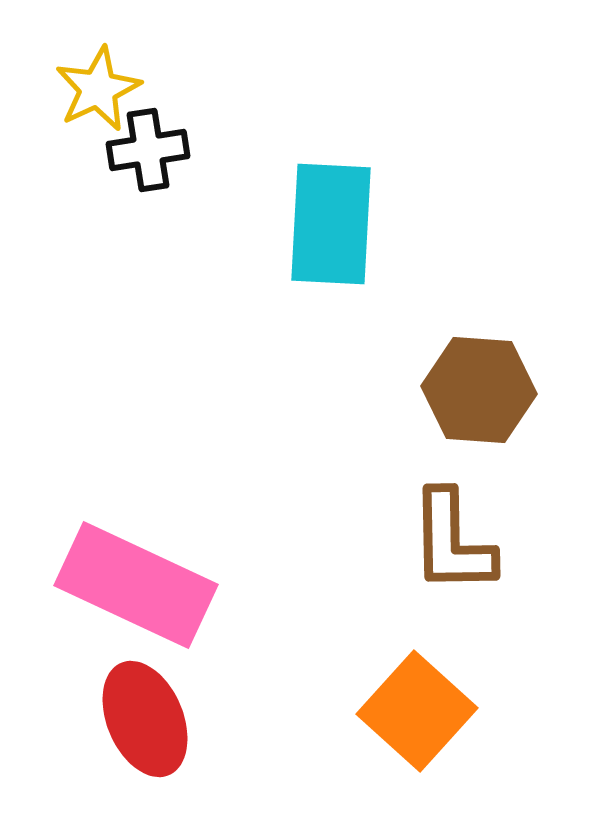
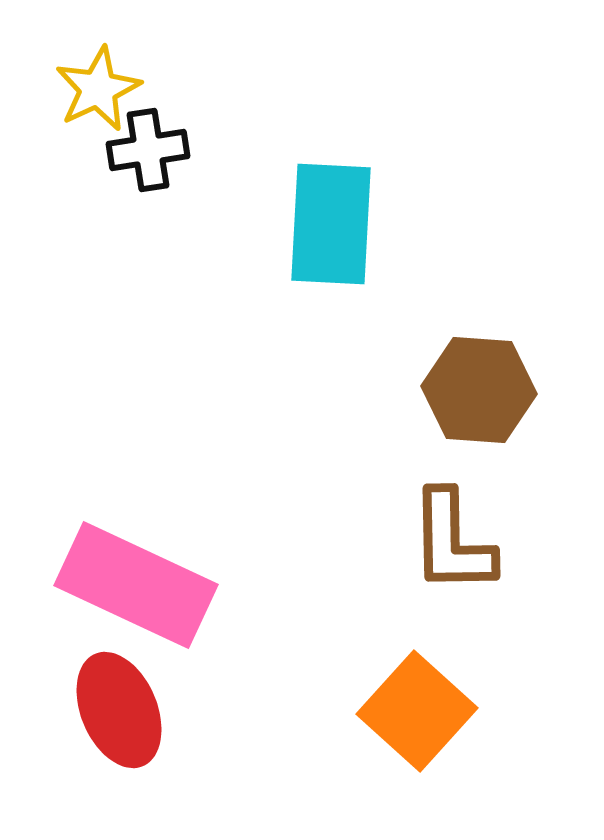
red ellipse: moved 26 px left, 9 px up
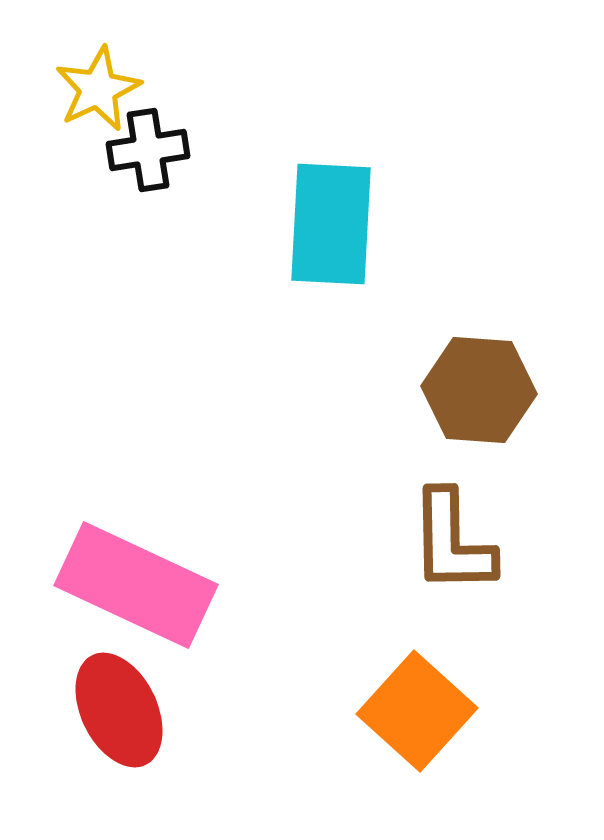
red ellipse: rotated 3 degrees counterclockwise
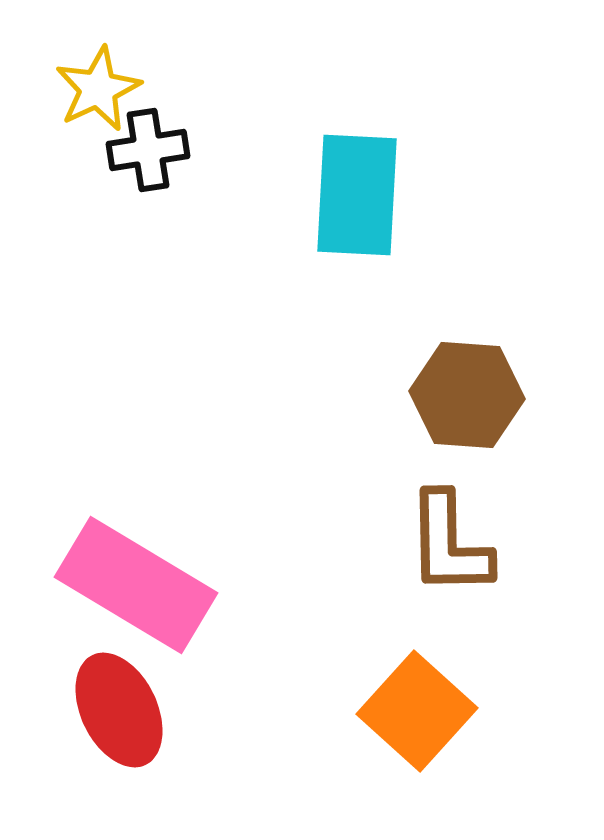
cyan rectangle: moved 26 px right, 29 px up
brown hexagon: moved 12 px left, 5 px down
brown L-shape: moved 3 px left, 2 px down
pink rectangle: rotated 6 degrees clockwise
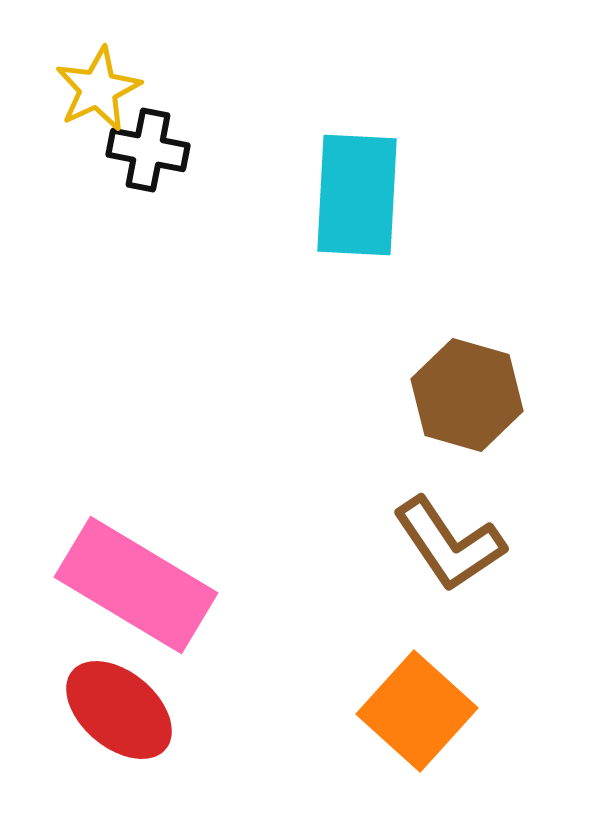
black cross: rotated 20 degrees clockwise
brown hexagon: rotated 12 degrees clockwise
brown L-shape: rotated 33 degrees counterclockwise
red ellipse: rotated 24 degrees counterclockwise
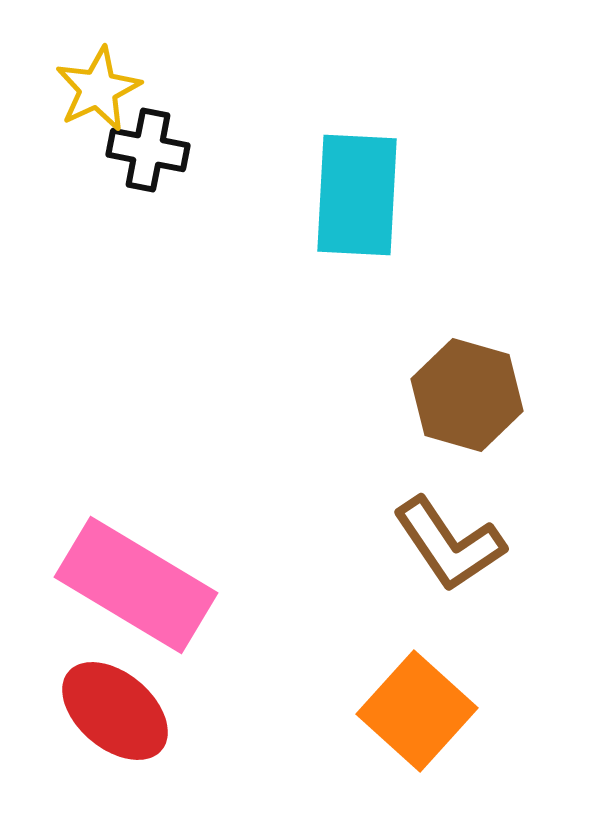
red ellipse: moved 4 px left, 1 px down
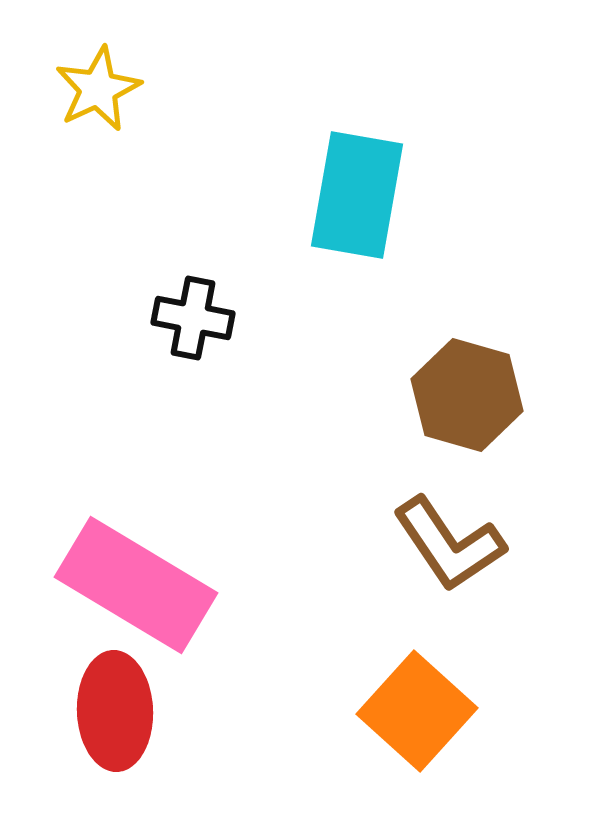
black cross: moved 45 px right, 168 px down
cyan rectangle: rotated 7 degrees clockwise
red ellipse: rotated 48 degrees clockwise
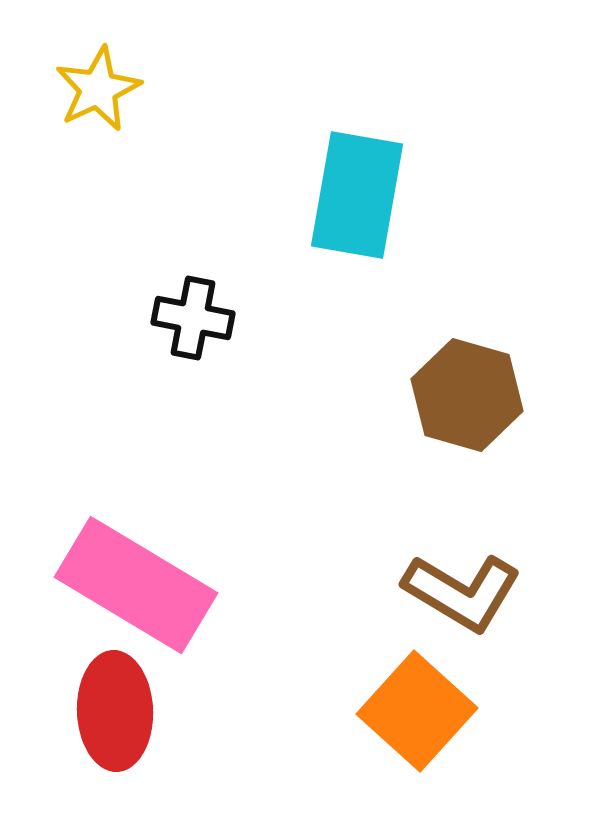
brown L-shape: moved 13 px right, 48 px down; rotated 25 degrees counterclockwise
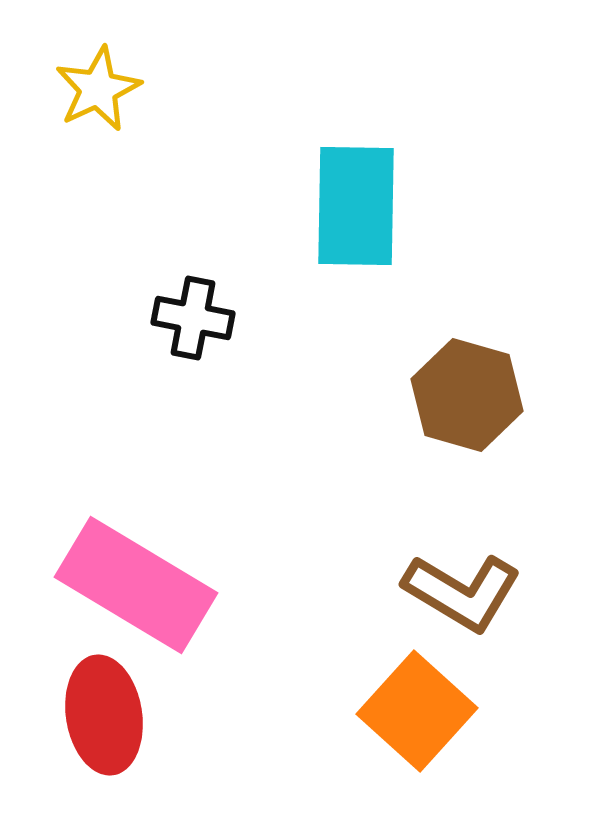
cyan rectangle: moved 1 px left, 11 px down; rotated 9 degrees counterclockwise
red ellipse: moved 11 px left, 4 px down; rotated 7 degrees counterclockwise
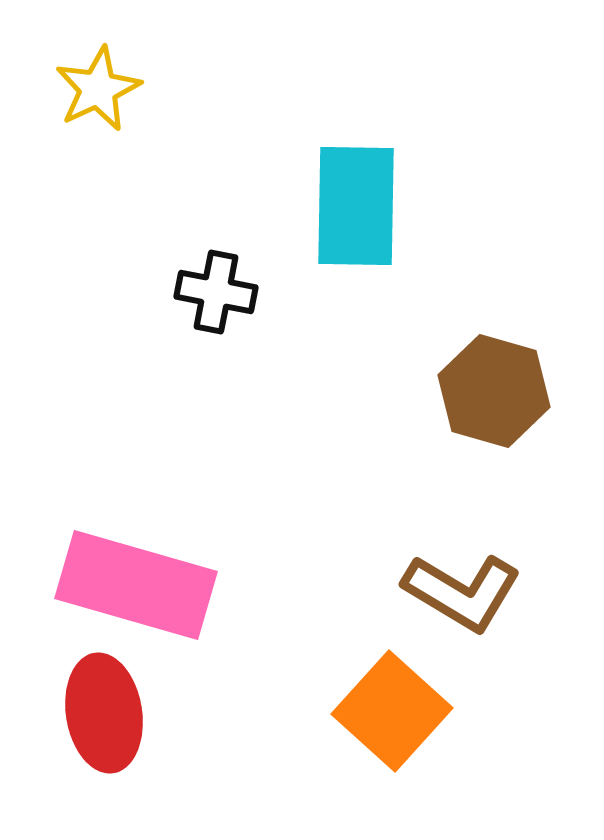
black cross: moved 23 px right, 26 px up
brown hexagon: moved 27 px right, 4 px up
pink rectangle: rotated 15 degrees counterclockwise
orange square: moved 25 px left
red ellipse: moved 2 px up
